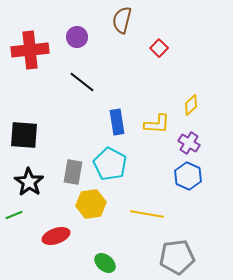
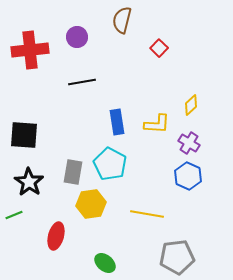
black line: rotated 48 degrees counterclockwise
red ellipse: rotated 56 degrees counterclockwise
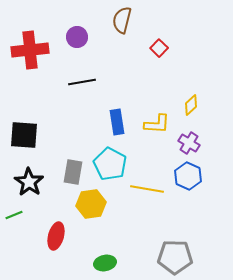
yellow line: moved 25 px up
gray pentagon: moved 2 px left; rotated 8 degrees clockwise
green ellipse: rotated 50 degrees counterclockwise
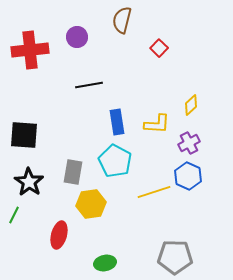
black line: moved 7 px right, 3 px down
purple cross: rotated 30 degrees clockwise
cyan pentagon: moved 5 px right, 3 px up
yellow line: moved 7 px right, 3 px down; rotated 28 degrees counterclockwise
green line: rotated 42 degrees counterclockwise
red ellipse: moved 3 px right, 1 px up
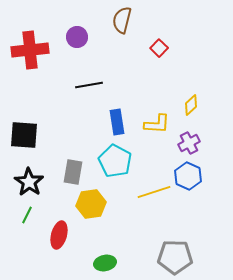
green line: moved 13 px right
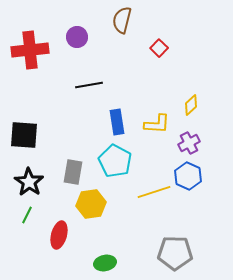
gray pentagon: moved 4 px up
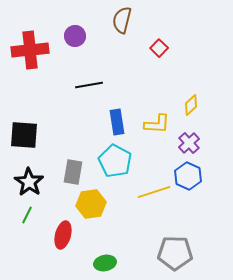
purple circle: moved 2 px left, 1 px up
purple cross: rotated 15 degrees counterclockwise
red ellipse: moved 4 px right
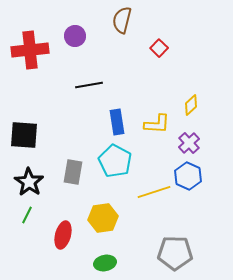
yellow hexagon: moved 12 px right, 14 px down
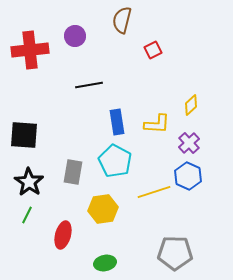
red square: moved 6 px left, 2 px down; rotated 18 degrees clockwise
yellow hexagon: moved 9 px up
